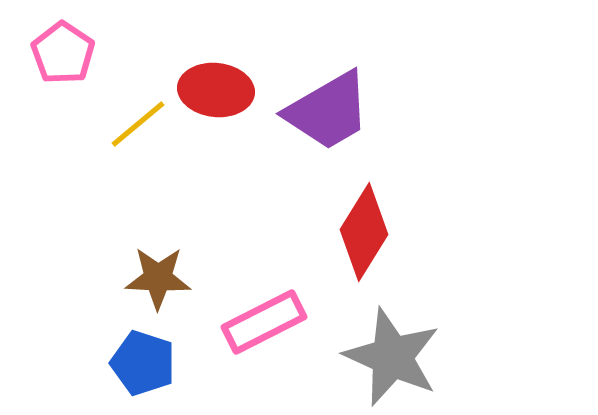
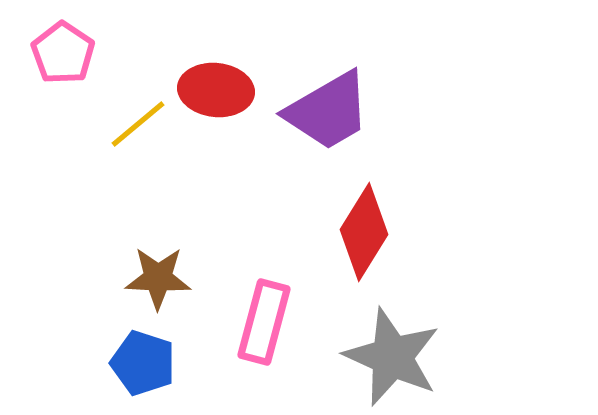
pink rectangle: rotated 48 degrees counterclockwise
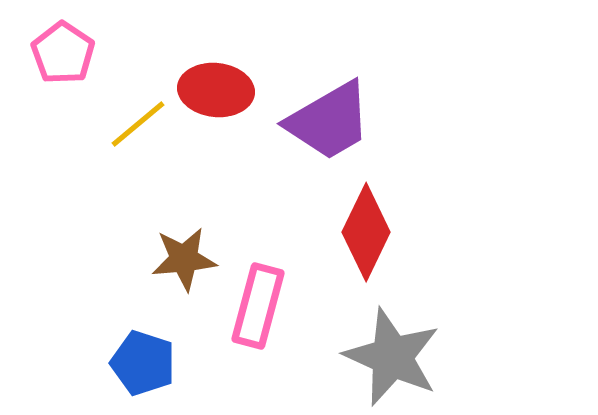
purple trapezoid: moved 1 px right, 10 px down
red diamond: moved 2 px right; rotated 6 degrees counterclockwise
brown star: moved 26 px right, 19 px up; rotated 8 degrees counterclockwise
pink rectangle: moved 6 px left, 16 px up
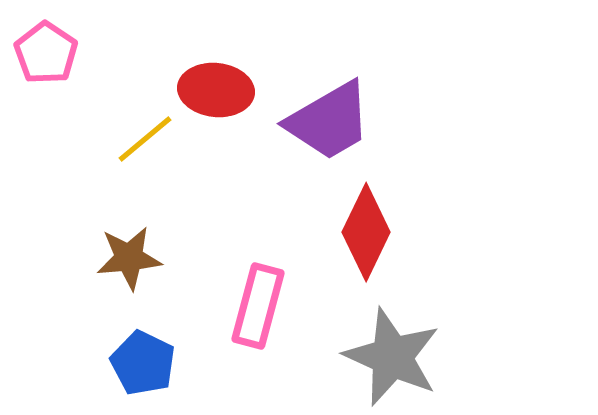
pink pentagon: moved 17 px left
yellow line: moved 7 px right, 15 px down
brown star: moved 55 px left, 1 px up
blue pentagon: rotated 8 degrees clockwise
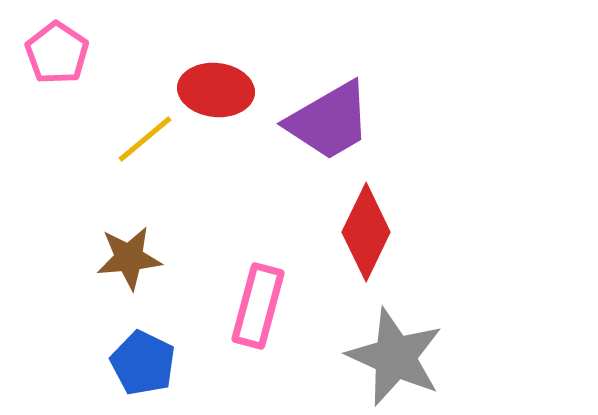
pink pentagon: moved 11 px right
gray star: moved 3 px right
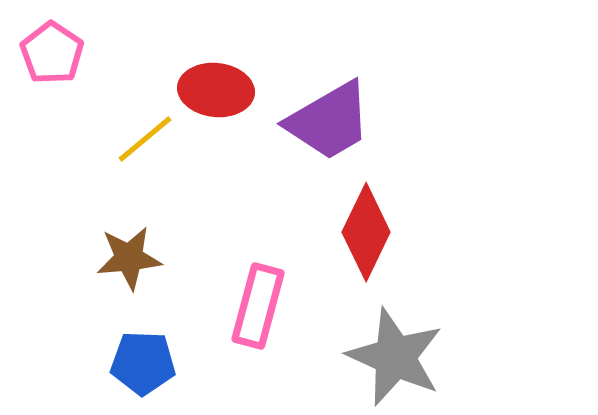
pink pentagon: moved 5 px left
blue pentagon: rotated 24 degrees counterclockwise
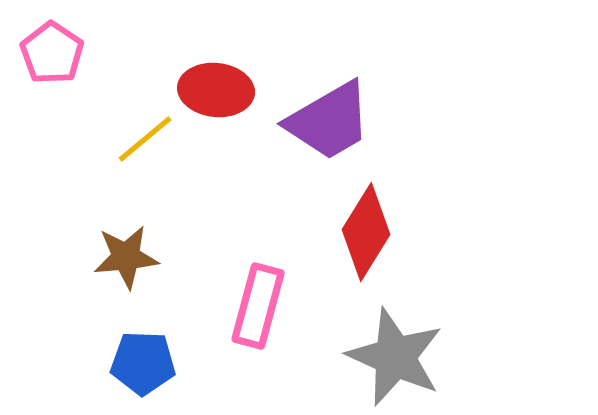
red diamond: rotated 6 degrees clockwise
brown star: moved 3 px left, 1 px up
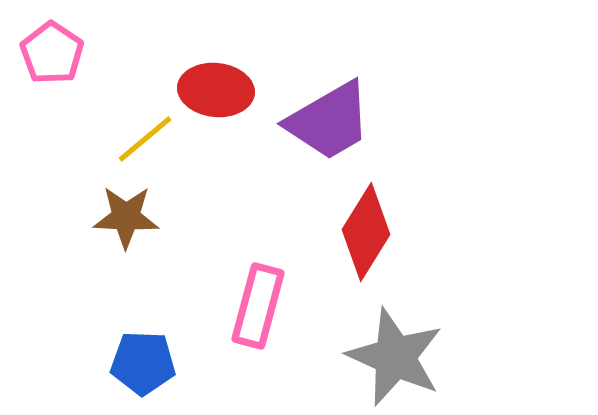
brown star: moved 40 px up; rotated 8 degrees clockwise
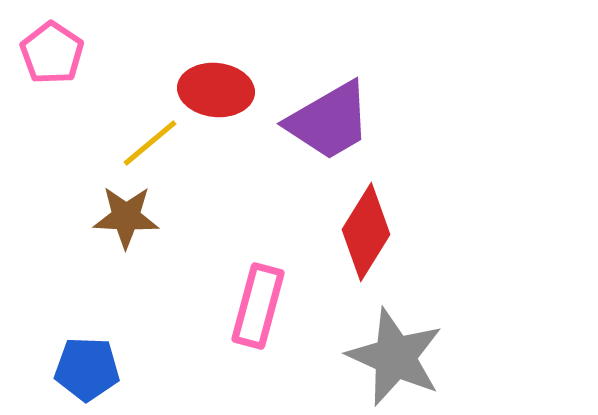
yellow line: moved 5 px right, 4 px down
blue pentagon: moved 56 px left, 6 px down
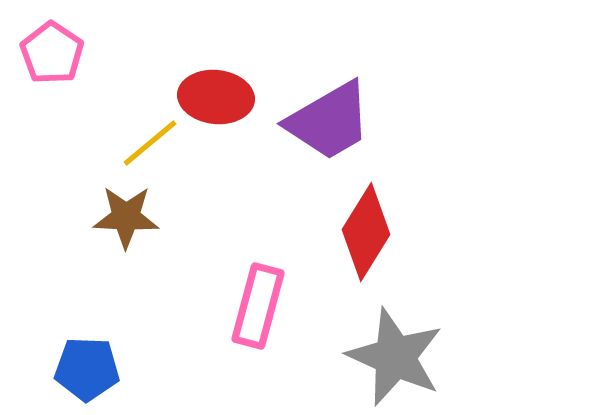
red ellipse: moved 7 px down
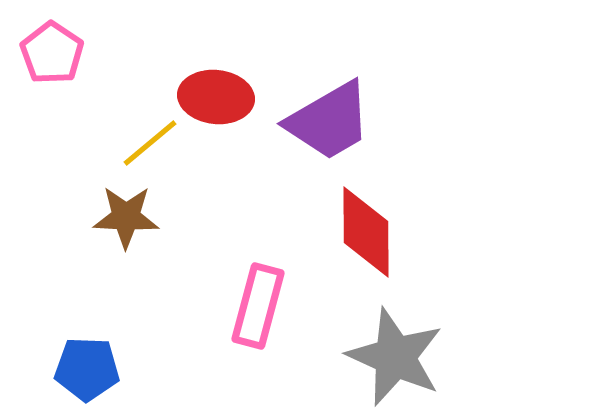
red diamond: rotated 32 degrees counterclockwise
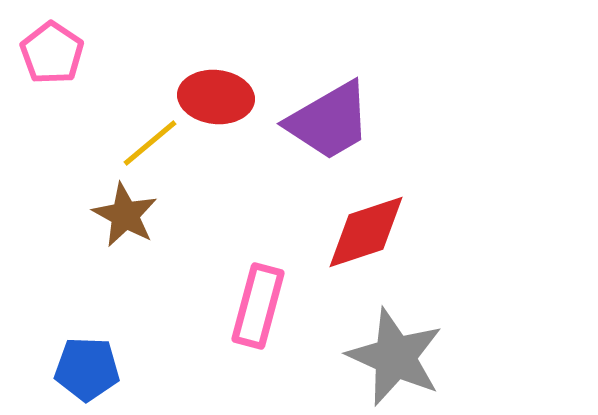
brown star: moved 1 px left, 2 px up; rotated 26 degrees clockwise
red diamond: rotated 72 degrees clockwise
